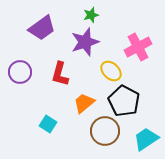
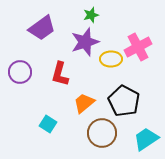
yellow ellipse: moved 12 px up; rotated 45 degrees counterclockwise
brown circle: moved 3 px left, 2 px down
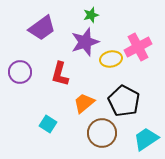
yellow ellipse: rotated 10 degrees counterclockwise
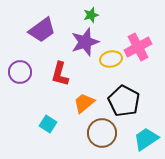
purple trapezoid: moved 2 px down
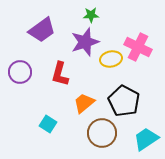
green star: rotated 14 degrees clockwise
pink cross: rotated 36 degrees counterclockwise
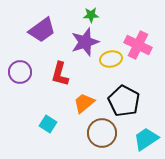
pink cross: moved 2 px up
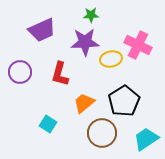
purple trapezoid: rotated 12 degrees clockwise
purple star: rotated 16 degrees clockwise
black pentagon: rotated 12 degrees clockwise
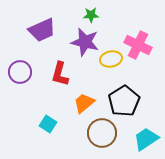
purple star: rotated 16 degrees clockwise
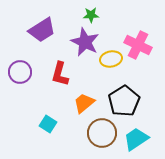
purple trapezoid: rotated 8 degrees counterclockwise
purple star: rotated 12 degrees clockwise
cyan trapezoid: moved 10 px left
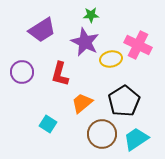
purple circle: moved 2 px right
orange trapezoid: moved 2 px left
brown circle: moved 1 px down
